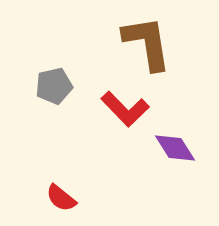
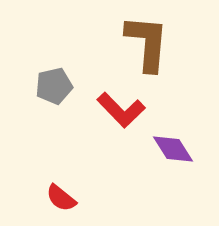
brown L-shape: rotated 14 degrees clockwise
red L-shape: moved 4 px left, 1 px down
purple diamond: moved 2 px left, 1 px down
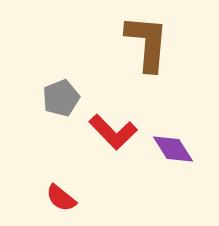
gray pentagon: moved 7 px right, 12 px down; rotated 9 degrees counterclockwise
red L-shape: moved 8 px left, 22 px down
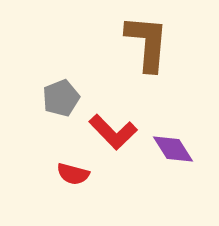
red semicircle: moved 12 px right, 24 px up; rotated 24 degrees counterclockwise
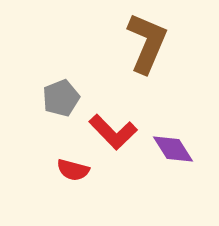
brown L-shape: rotated 18 degrees clockwise
red semicircle: moved 4 px up
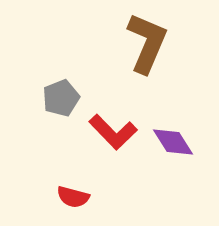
purple diamond: moved 7 px up
red semicircle: moved 27 px down
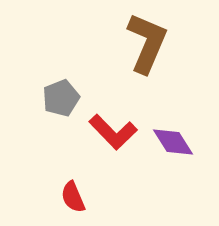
red semicircle: rotated 52 degrees clockwise
